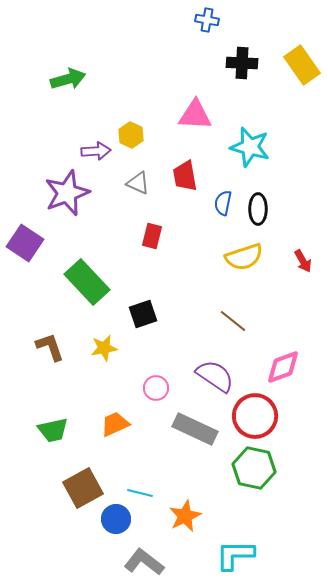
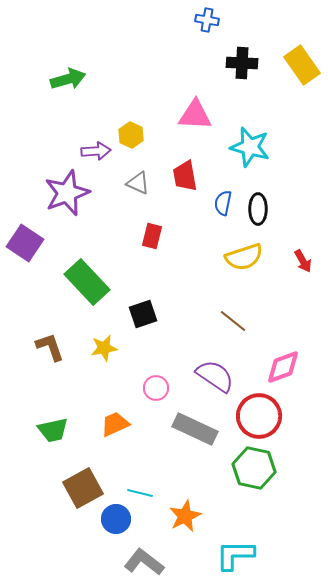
red circle: moved 4 px right
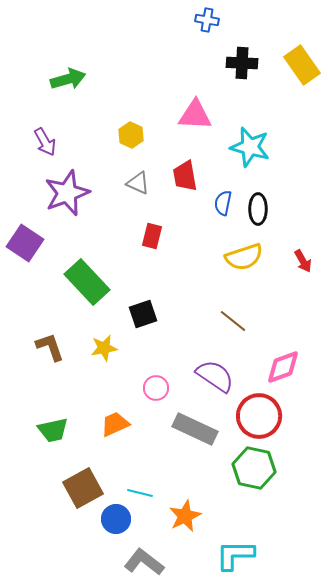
purple arrow: moved 51 px left, 9 px up; rotated 64 degrees clockwise
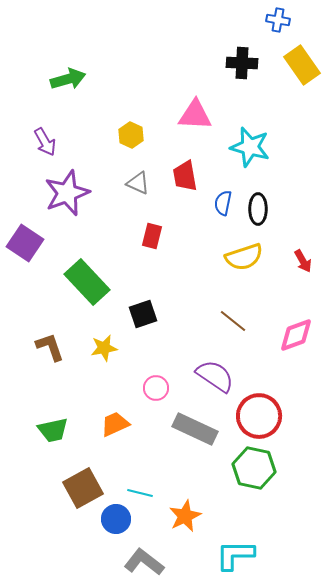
blue cross: moved 71 px right
pink diamond: moved 13 px right, 32 px up
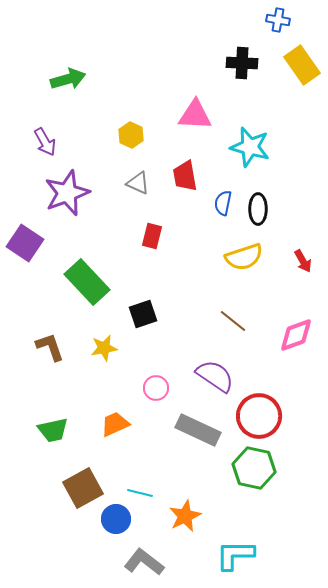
gray rectangle: moved 3 px right, 1 px down
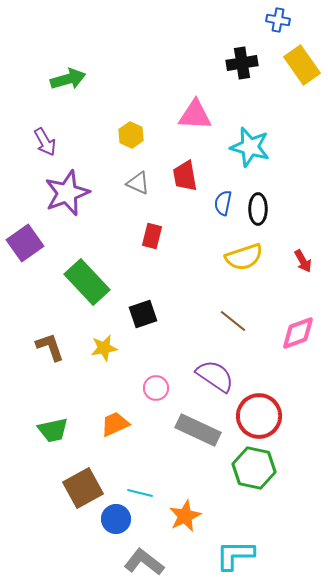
black cross: rotated 12 degrees counterclockwise
purple square: rotated 21 degrees clockwise
pink diamond: moved 2 px right, 2 px up
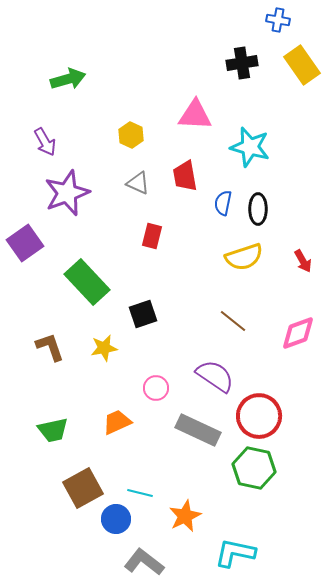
orange trapezoid: moved 2 px right, 2 px up
cyan L-shape: moved 2 px up; rotated 12 degrees clockwise
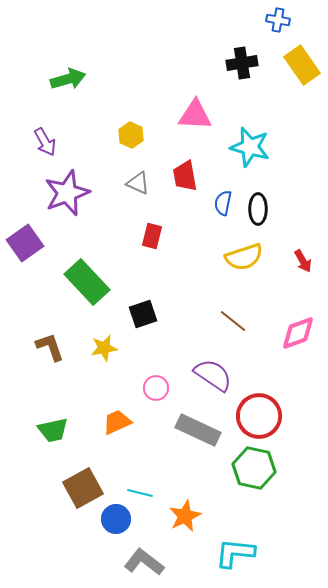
purple semicircle: moved 2 px left, 1 px up
cyan L-shape: rotated 6 degrees counterclockwise
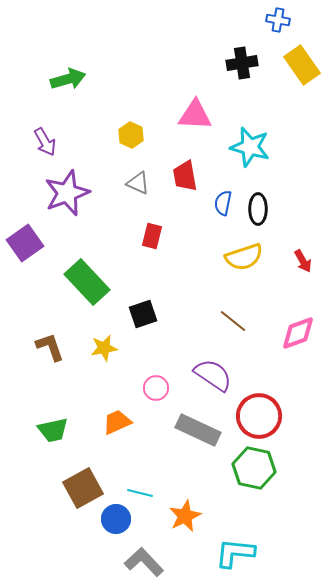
gray L-shape: rotated 9 degrees clockwise
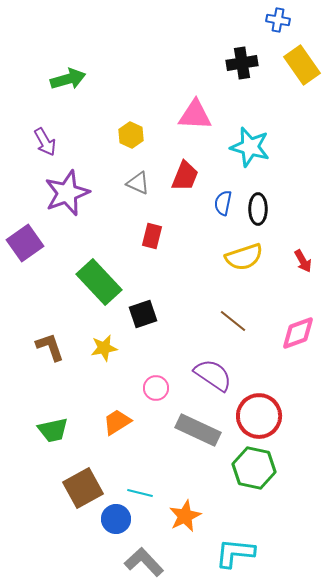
red trapezoid: rotated 148 degrees counterclockwise
green rectangle: moved 12 px right
orange trapezoid: rotated 8 degrees counterclockwise
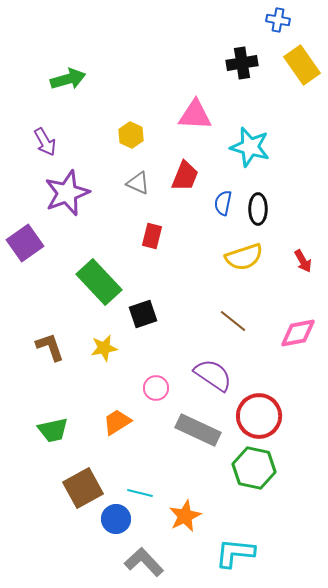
pink diamond: rotated 9 degrees clockwise
